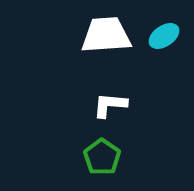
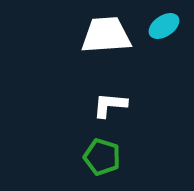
cyan ellipse: moved 10 px up
green pentagon: rotated 18 degrees counterclockwise
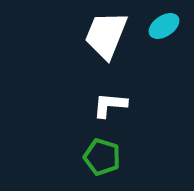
white trapezoid: rotated 64 degrees counterclockwise
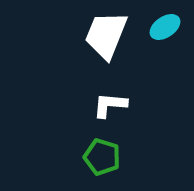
cyan ellipse: moved 1 px right, 1 px down
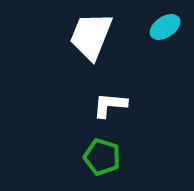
white trapezoid: moved 15 px left, 1 px down
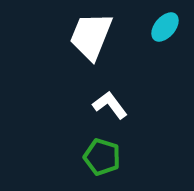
cyan ellipse: rotated 16 degrees counterclockwise
white L-shape: rotated 48 degrees clockwise
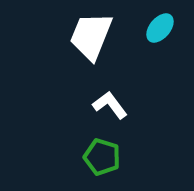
cyan ellipse: moved 5 px left, 1 px down
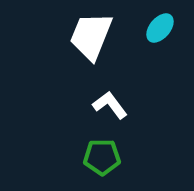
green pentagon: rotated 18 degrees counterclockwise
